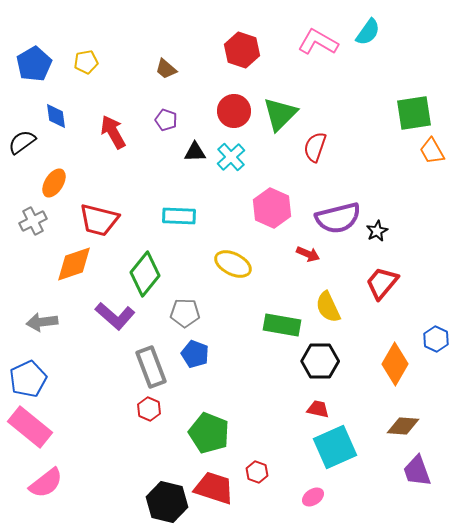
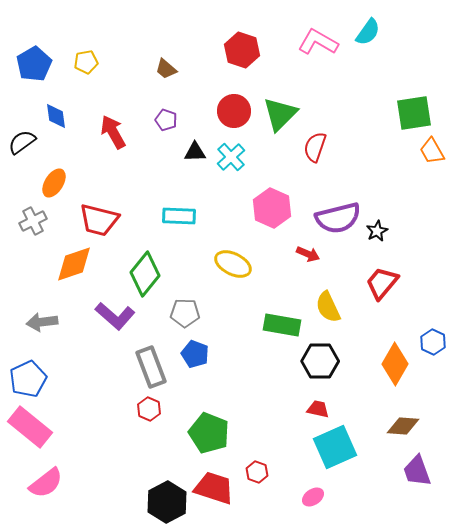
blue hexagon at (436, 339): moved 3 px left, 3 px down
black hexagon at (167, 502): rotated 18 degrees clockwise
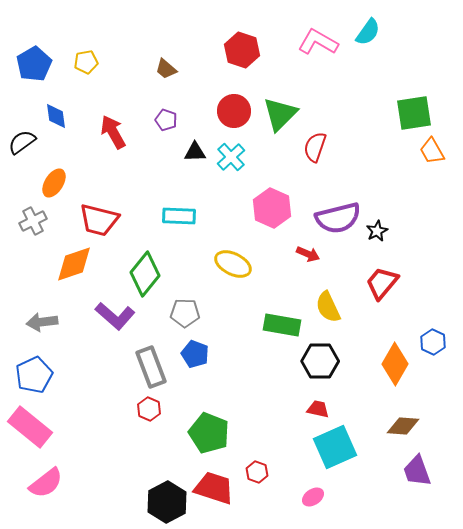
blue pentagon at (28, 379): moved 6 px right, 4 px up
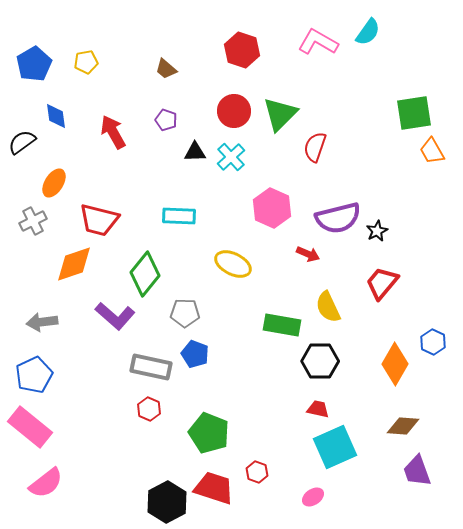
gray rectangle at (151, 367): rotated 57 degrees counterclockwise
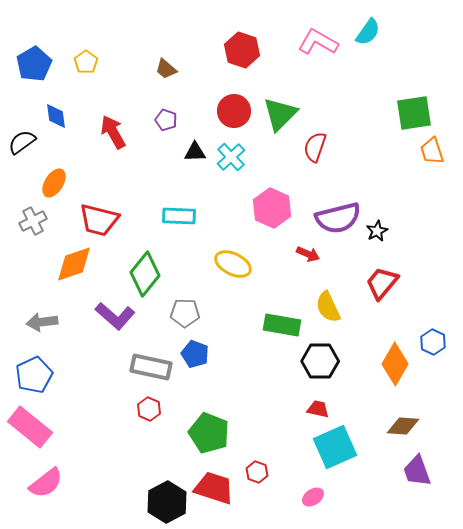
yellow pentagon at (86, 62): rotated 25 degrees counterclockwise
orange trapezoid at (432, 151): rotated 12 degrees clockwise
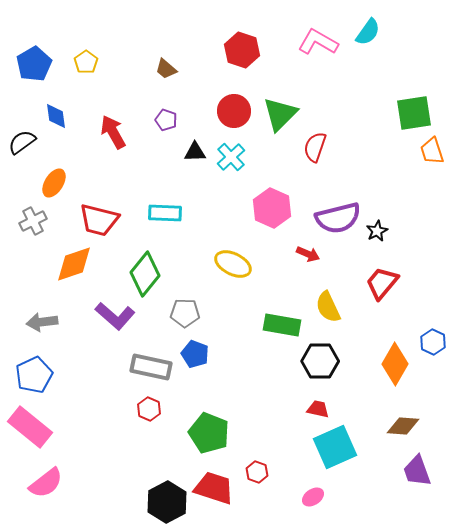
cyan rectangle at (179, 216): moved 14 px left, 3 px up
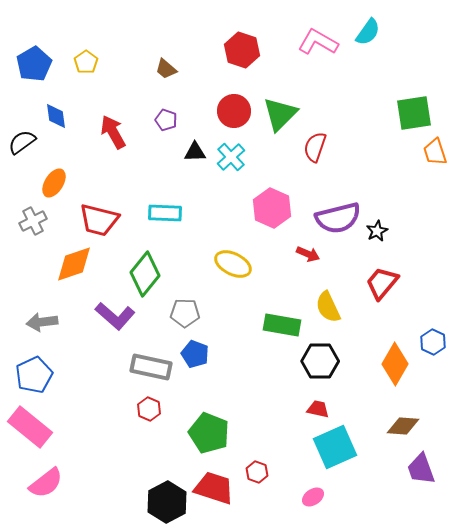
orange trapezoid at (432, 151): moved 3 px right, 1 px down
purple trapezoid at (417, 471): moved 4 px right, 2 px up
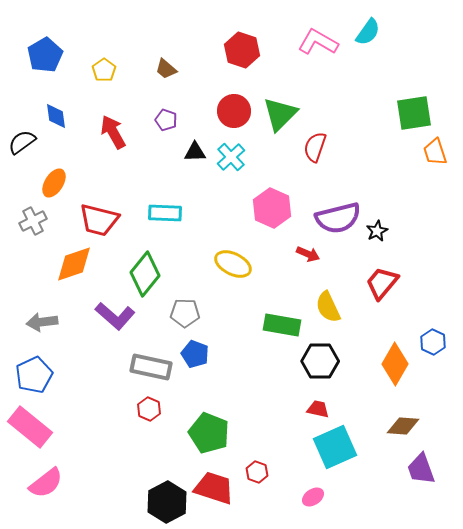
yellow pentagon at (86, 62): moved 18 px right, 8 px down
blue pentagon at (34, 64): moved 11 px right, 9 px up
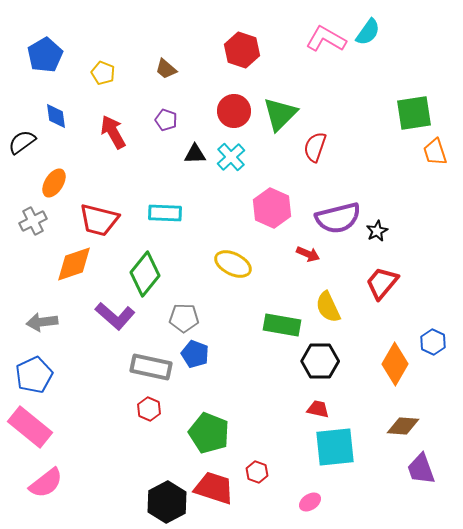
pink L-shape at (318, 42): moved 8 px right, 3 px up
yellow pentagon at (104, 70): moved 1 px left, 3 px down; rotated 15 degrees counterclockwise
black triangle at (195, 152): moved 2 px down
gray pentagon at (185, 313): moved 1 px left, 5 px down
cyan square at (335, 447): rotated 18 degrees clockwise
pink ellipse at (313, 497): moved 3 px left, 5 px down
